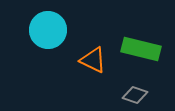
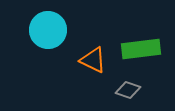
green rectangle: rotated 21 degrees counterclockwise
gray diamond: moved 7 px left, 5 px up
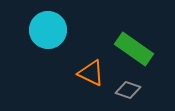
green rectangle: moved 7 px left; rotated 42 degrees clockwise
orange triangle: moved 2 px left, 13 px down
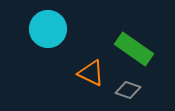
cyan circle: moved 1 px up
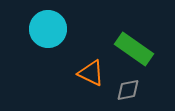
gray diamond: rotated 30 degrees counterclockwise
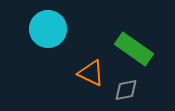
gray diamond: moved 2 px left
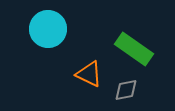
orange triangle: moved 2 px left, 1 px down
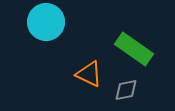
cyan circle: moved 2 px left, 7 px up
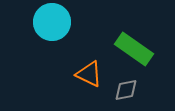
cyan circle: moved 6 px right
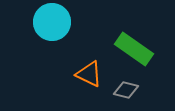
gray diamond: rotated 25 degrees clockwise
